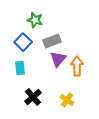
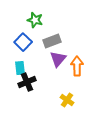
black cross: moved 6 px left, 15 px up; rotated 18 degrees clockwise
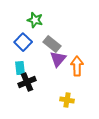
gray rectangle: moved 3 px down; rotated 60 degrees clockwise
yellow cross: rotated 24 degrees counterclockwise
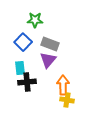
green star: rotated 14 degrees counterclockwise
gray rectangle: moved 2 px left; rotated 18 degrees counterclockwise
purple triangle: moved 10 px left, 1 px down
orange arrow: moved 14 px left, 19 px down
black cross: rotated 18 degrees clockwise
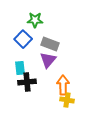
blue square: moved 3 px up
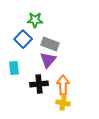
cyan rectangle: moved 6 px left
black cross: moved 12 px right, 2 px down
yellow cross: moved 4 px left, 3 px down
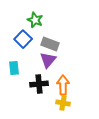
green star: rotated 21 degrees clockwise
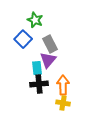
gray rectangle: rotated 42 degrees clockwise
cyan rectangle: moved 23 px right
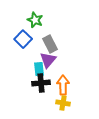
cyan rectangle: moved 2 px right, 1 px down
black cross: moved 2 px right, 1 px up
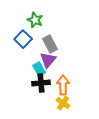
cyan rectangle: rotated 24 degrees counterclockwise
yellow cross: rotated 24 degrees clockwise
